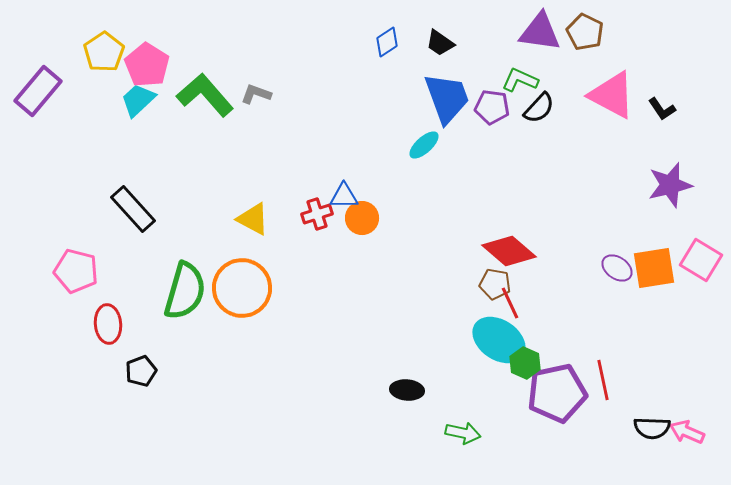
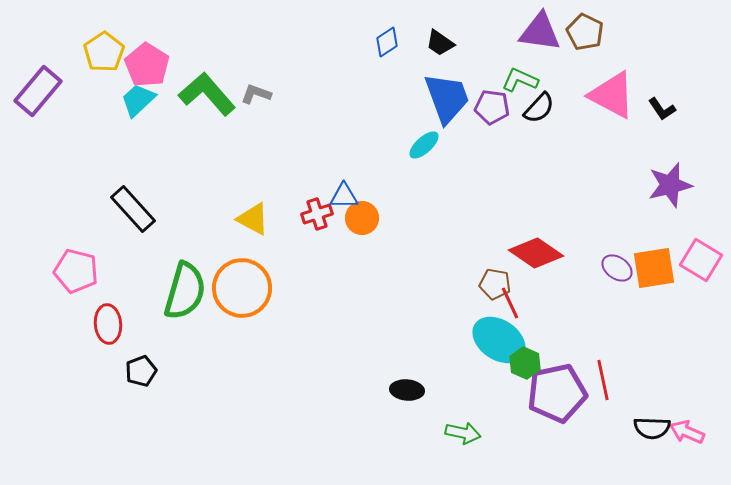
green L-shape at (205, 95): moved 2 px right, 1 px up
red diamond at (509, 251): moved 27 px right, 2 px down; rotated 6 degrees counterclockwise
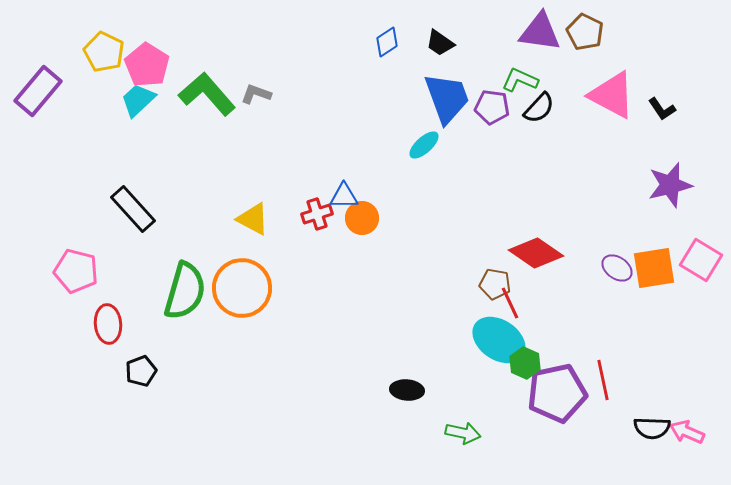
yellow pentagon at (104, 52): rotated 12 degrees counterclockwise
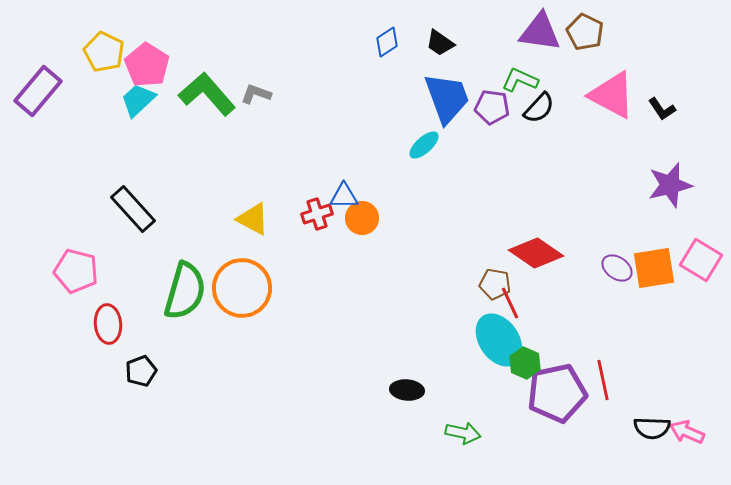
cyan ellipse at (499, 340): rotated 22 degrees clockwise
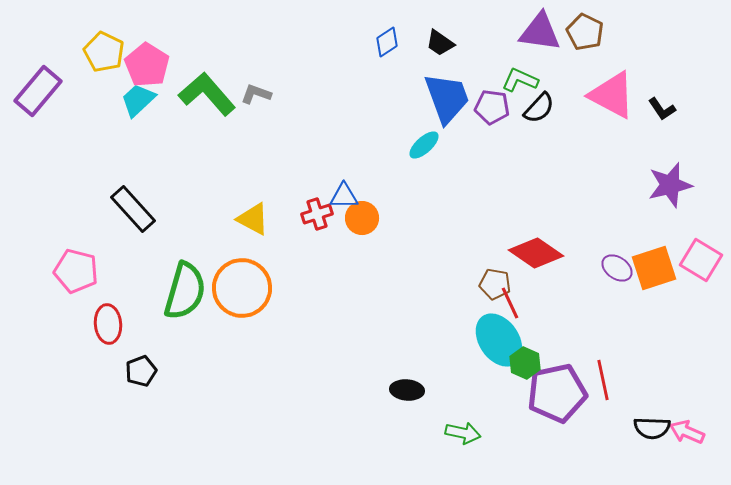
orange square at (654, 268): rotated 9 degrees counterclockwise
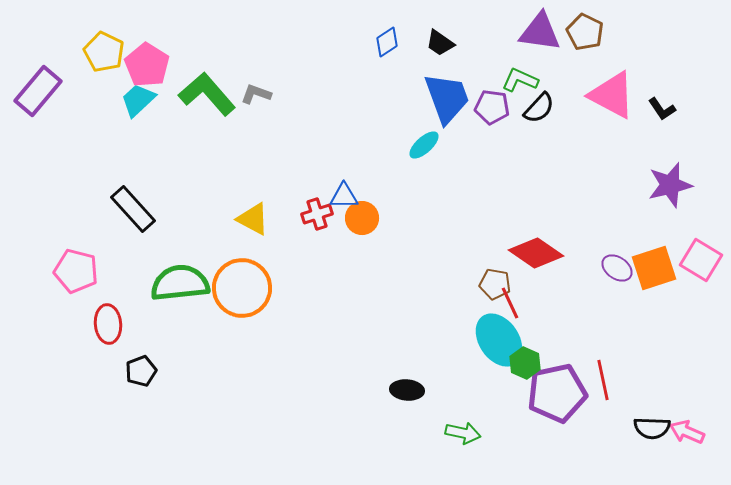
green semicircle at (185, 291): moved 5 px left, 8 px up; rotated 112 degrees counterclockwise
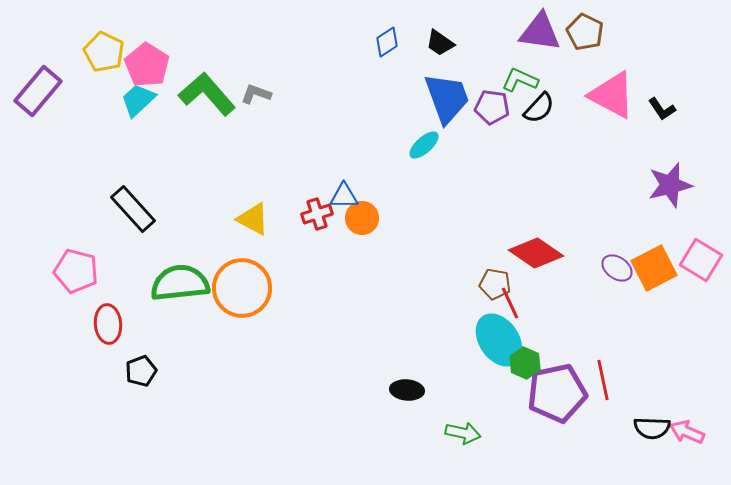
orange square at (654, 268): rotated 9 degrees counterclockwise
